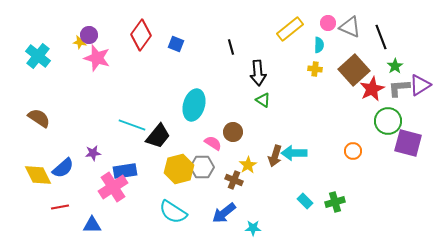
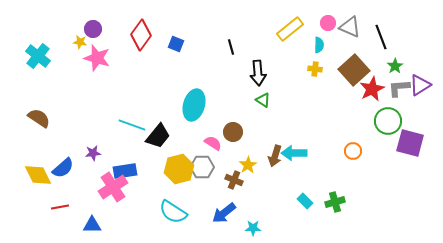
purple circle at (89, 35): moved 4 px right, 6 px up
purple square at (408, 143): moved 2 px right
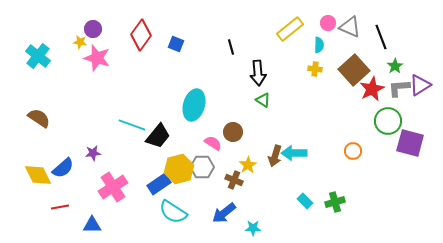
blue rectangle at (125, 171): moved 34 px right, 13 px down; rotated 25 degrees counterclockwise
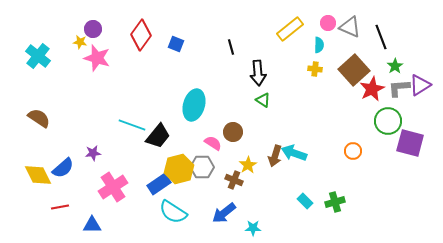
cyan arrow at (294, 153): rotated 20 degrees clockwise
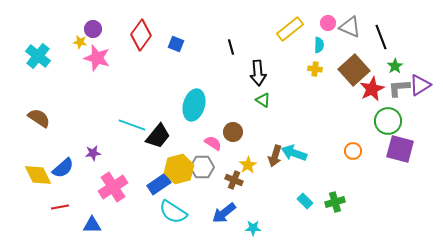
purple square at (410, 143): moved 10 px left, 6 px down
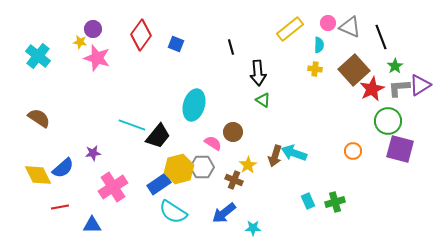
cyan rectangle at (305, 201): moved 3 px right; rotated 21 degrees clockwise
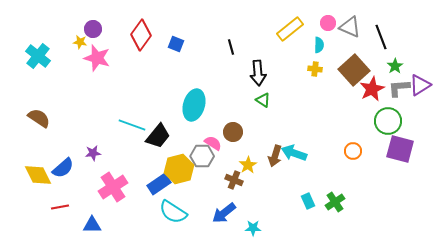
gray hexagon at (202, 167): moved 11 px up
green cross at (335, 202): rotated 18 degrees counterclockwise
